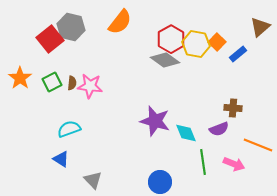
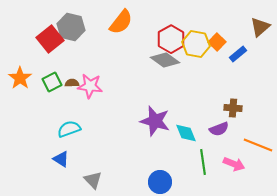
orange semicircle: moved 1 px right
brown semicircle: rotated 96 degrees counterclockwise
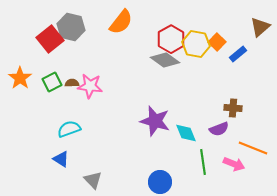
orange line: moved 5 px left, 3 px down
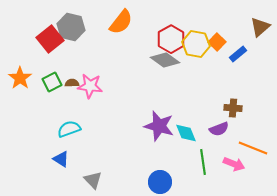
purple star: moved 4 px right, 5 px down
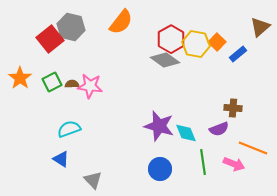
brown semicircle: moved 1 px down
blue circle: moved 13 px up
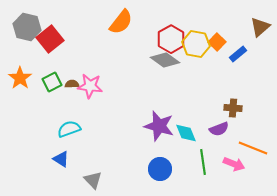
gray hexagon: moved 44 px left
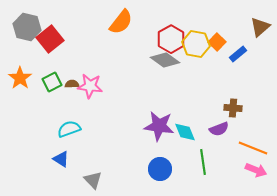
purple star: rotated 8 degrees counterclockwise
cyan diamond: moved 1 px left, 1 px up
pink arrow: moved 22 px right, 6 px down
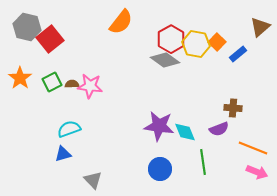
blue triangle: moved 2 px right, 5 px up; rotated 48 degrees counterclockwise
pink arrow: moved 1 px right, 2 px down
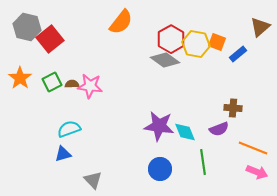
orange square: rotated 24 degrees counterclockwise
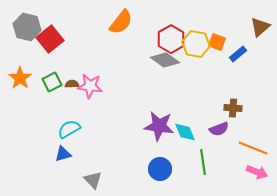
cyan semicircle: rotated 10 degrees counterclockwise
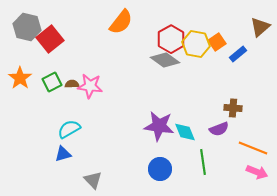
orange square: rotated 36 degrees clockwise
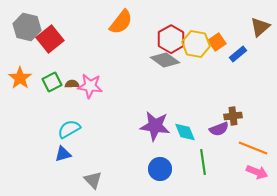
brown cross: moved 8 px down; rotated 12 degrees counterclockwise
purple star: moved 4 px left
